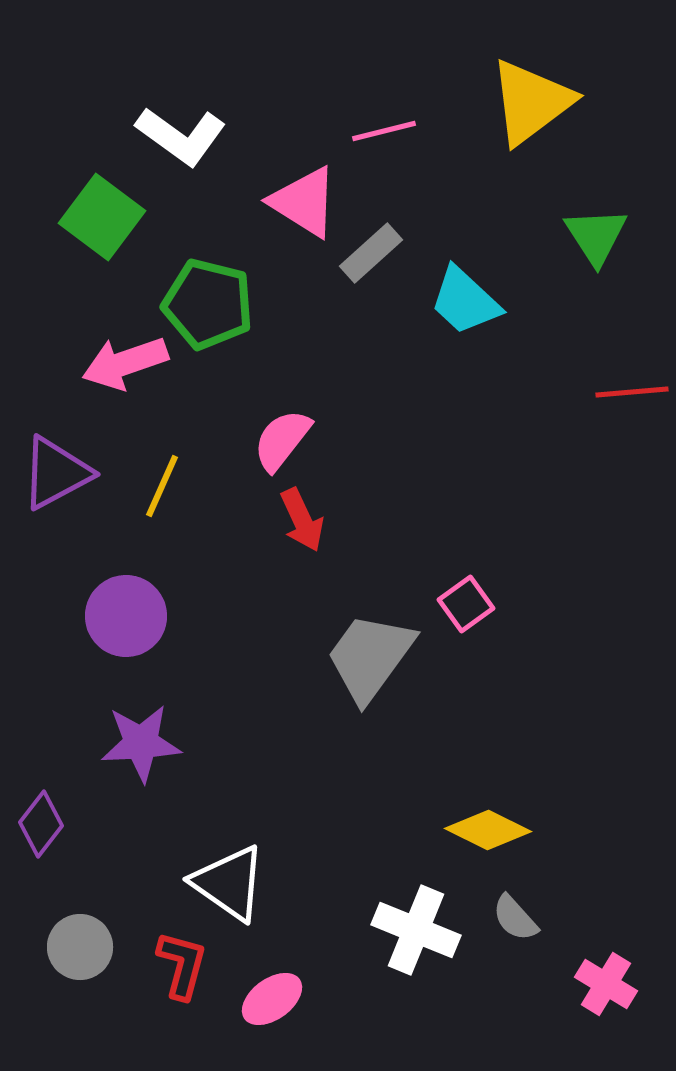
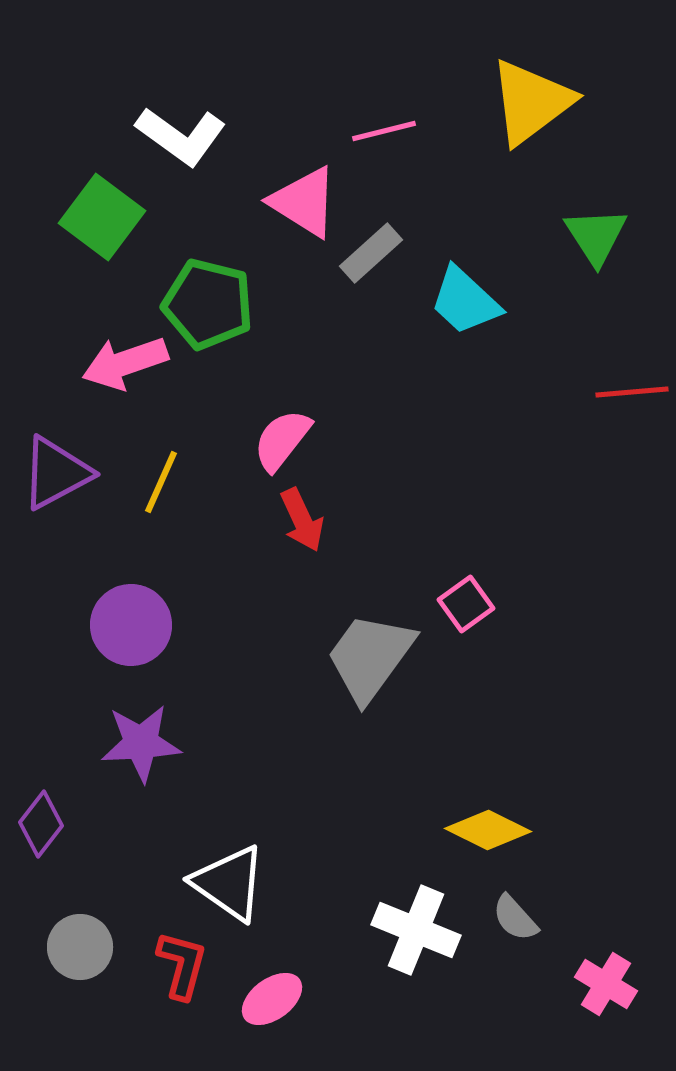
yellow line: moved 1 px left, 4 px up
purple circle: moved 5 px right, 9 px down
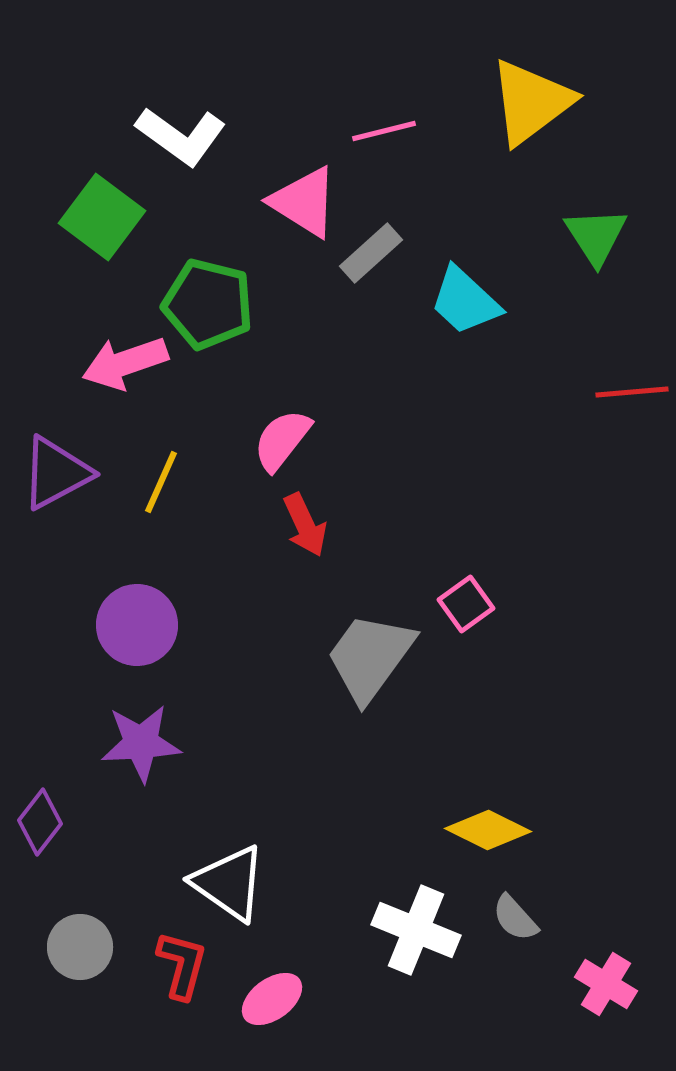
red arrow: moved 3 px right, 5 px down
purple circle: moved 6 px right
purple diamond: moved 1 px left, 2 px up
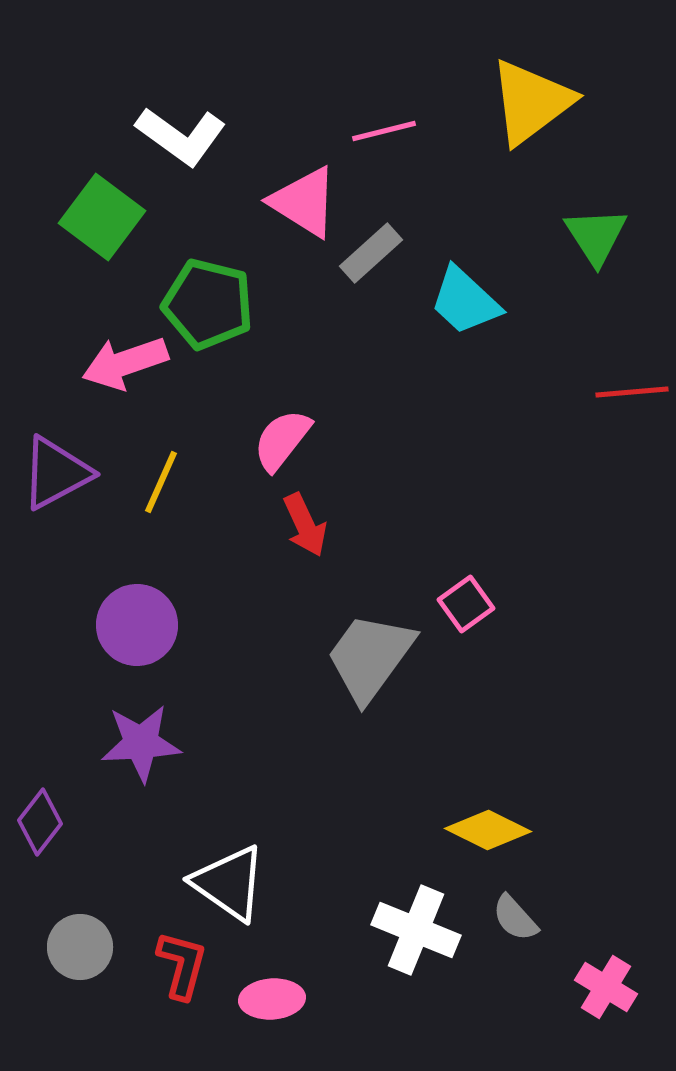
pink cross: moved 3 px down
pink ellipse: rotated 32 degrees clockwise
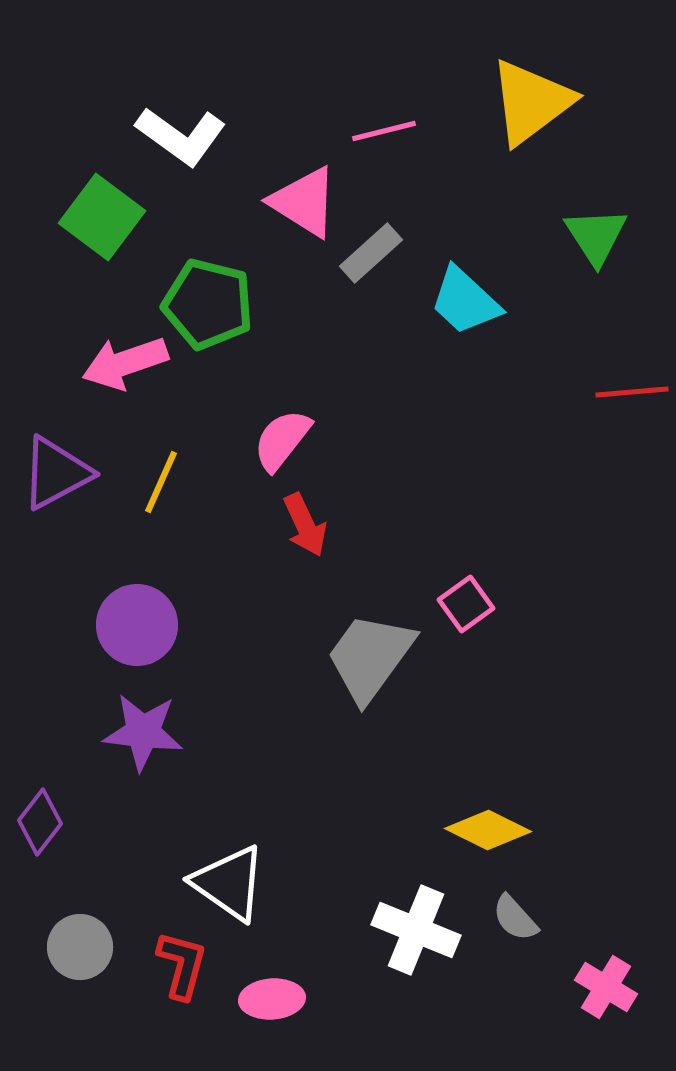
purple star: moved 2 px right, 11 px up; rotated 10 degrees clockwise
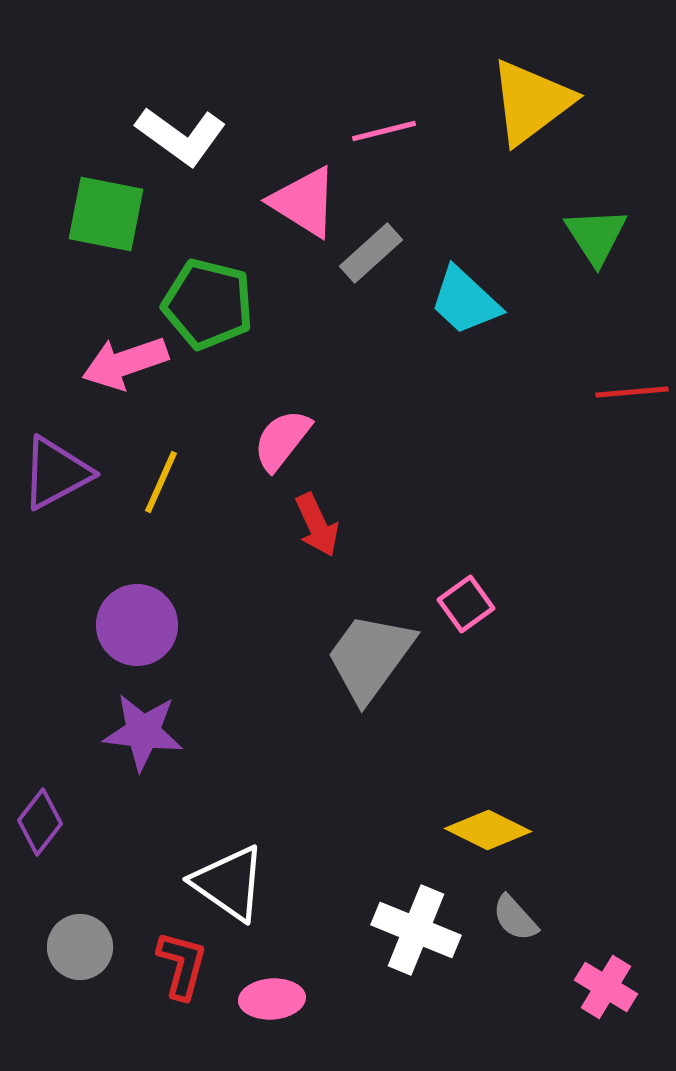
green square: moved 4 px right, 3 px up; rotated 26 degrees counterclockwise
red arrow: moved 12 px right
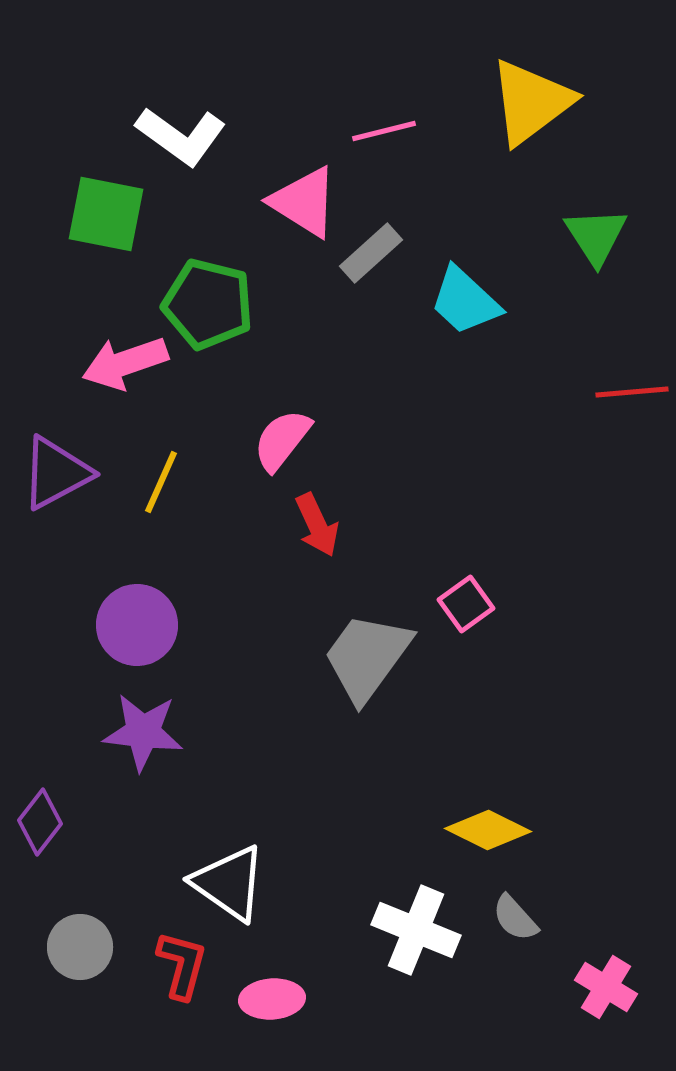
gray trapezoid: moved 3 px left
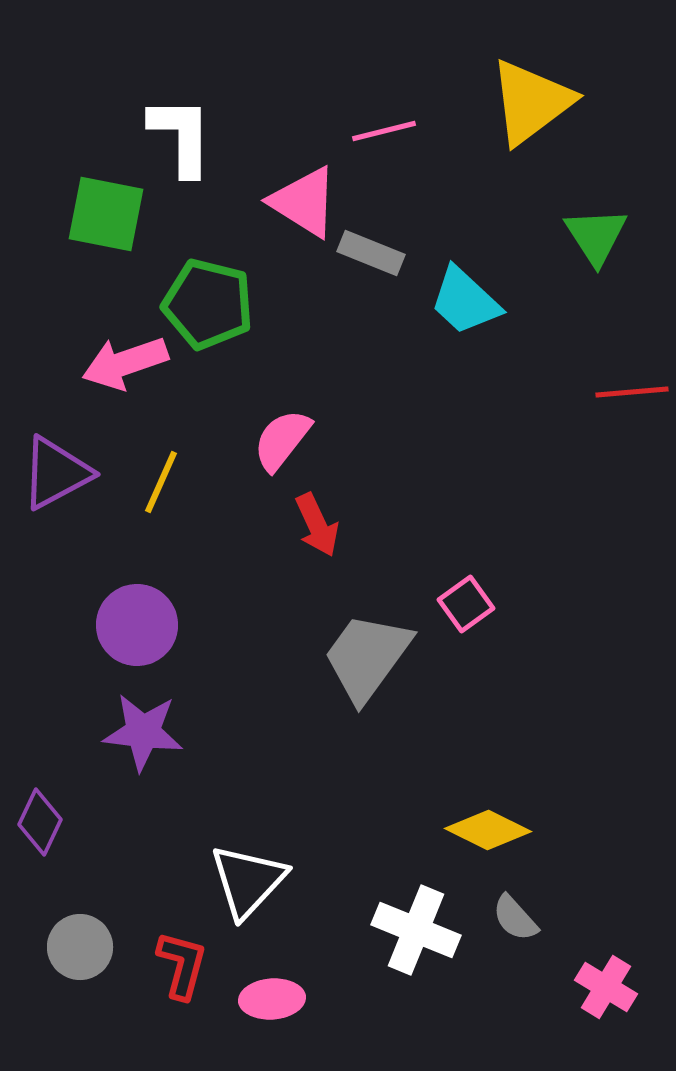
white L-shape: rotated 126 degrees counterclockwise
gray rectangle: rotated 64 degrees clockwise
purple diamond: rotated 12 degrees counterclockwise
white triangle: moved 19 px right, 2 px up; rotated 38 degrees clockwise
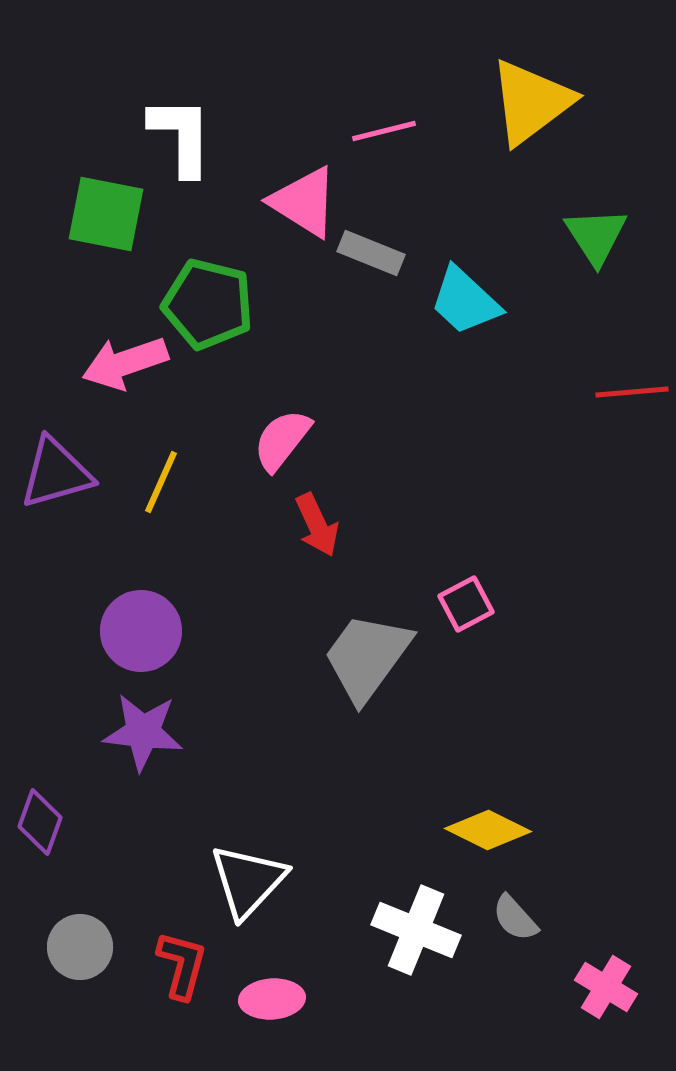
purple triangle: rotated 12 degrees clockwise
pink square: rotated 8 degrees clockwise
purple circle: moved 4 px right, 6 px down
purple diamond: rotated 6 degrees counterclockwise
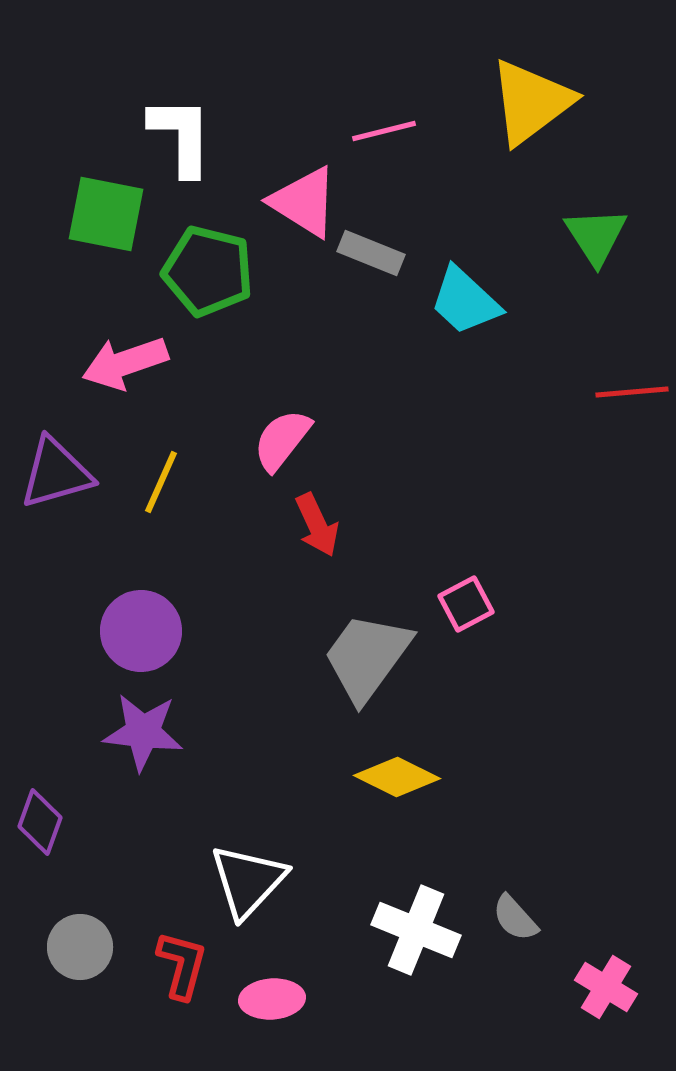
green pentagon: moved 33 px up
yellow diamond: moved 91 px left, 53 px up
